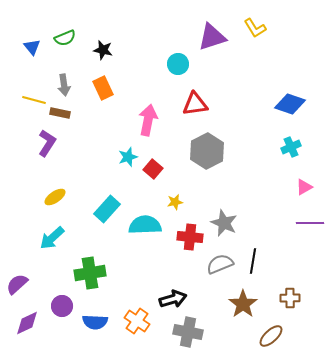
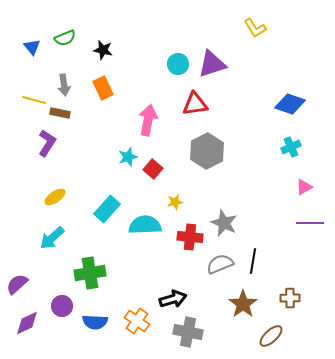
purple triangle: moved 27 px down
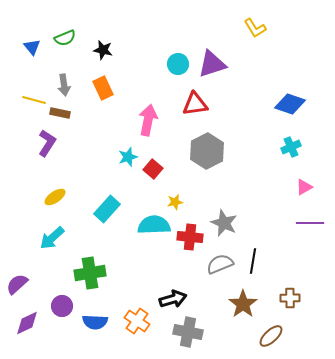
cyan semicircle: moved 9 px right
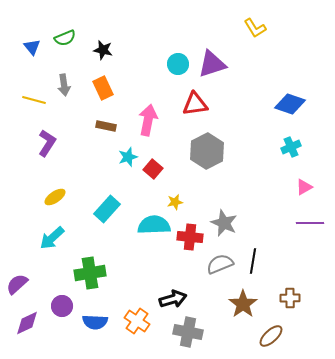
brown rectangle: moved 46 px right, 13 px down
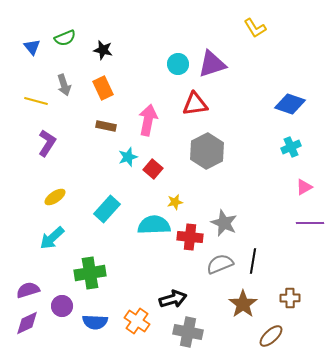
gray arrow: rotated 10 degrees counterclockwise
yellow line: moved 2 px right, 1 px down
purple semicircle: moved 11 px right, 6 px down; rotated 25 degrees clockwise
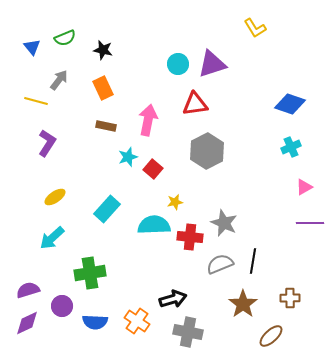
gray arrow: moved 5 px left, 5 px up; rotated 125 degrees counterclockwise
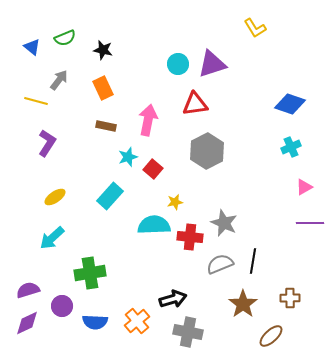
blue triangle: rotated 12 degrees counterclockwise
cyan rectangle: moved 3 px right, 13 px up
orange cross: rotated 15 degrees clockwise
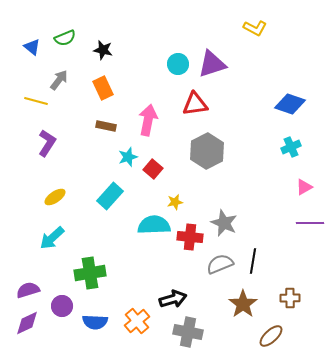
yellow L-shape: rotated 30 degrees counterclockwise
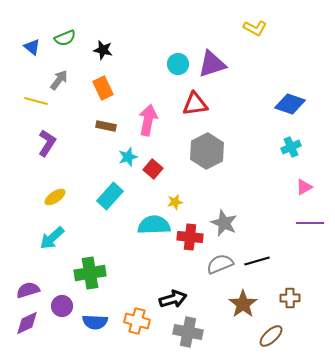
black line: moved 4 px right; rotated 65 degrees clockwise
orange cross: rotated 35 degrees counterclockwise
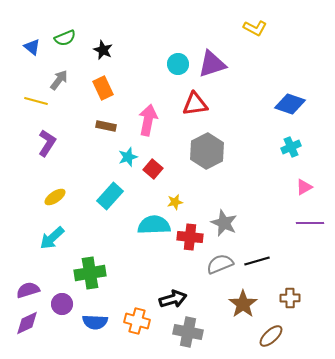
black star: rotated 12 degrees clockwise
purple circle: moved 2 px up
